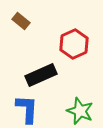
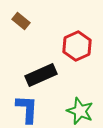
red hexagon: moved 3 px right, 2 px down
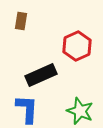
brown rectangle: rotated 60 degrees clockwise
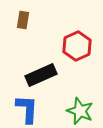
brown rectangle: moved 2 px right, 1 px up
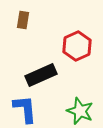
blue L-shape: moved 2 px left; rotated 8 degrees counterclockwise
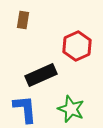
green star: moved 9 px left, 2 px up
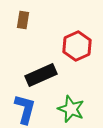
blue L-shape: rotated 20 degrees clockwise
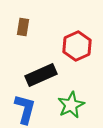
brown rectangle: moved 7 px down
green star: moved 4 px up; rotated 24 degrees clockwise
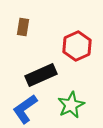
blue L-shape: rotated 140 degrees counterclockwise
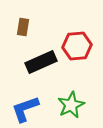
red hexagon: rotated 20 degrees clockwise
black rectangle: moved 13 px up
blue L-shape: rotated 16 degrees clockwise
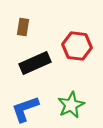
red hexagon: rotated 12 degrees clockwise
black rectangle: moved 6 px left, 1 px down
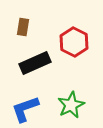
red hexagon: moved 3 px left, 4 px up; rotated 20 degrees clockwise
